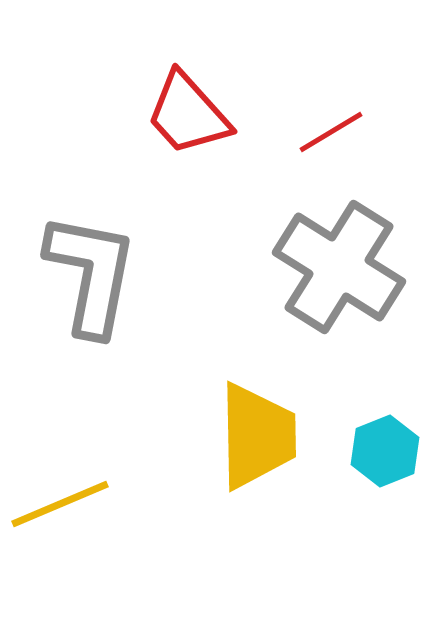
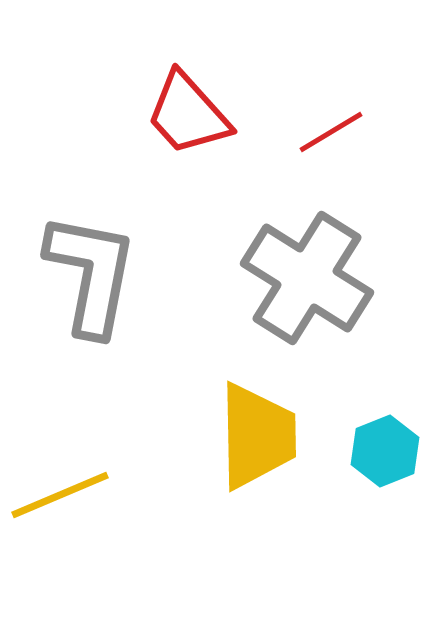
gray cross: moved 32 px left, 11 px down
yellow line: moved 9 px up
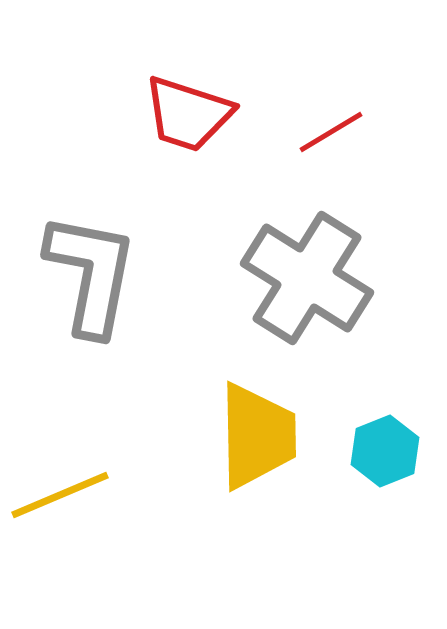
red trapezoid: rotated 30 degrees counterclockwise
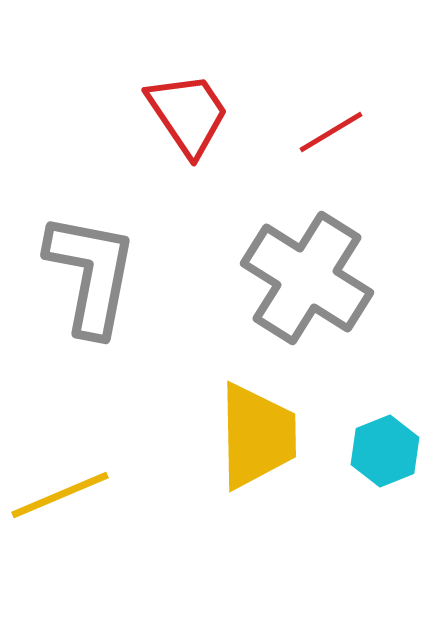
red trapezoid: rotated 142 degrees counterclockwise
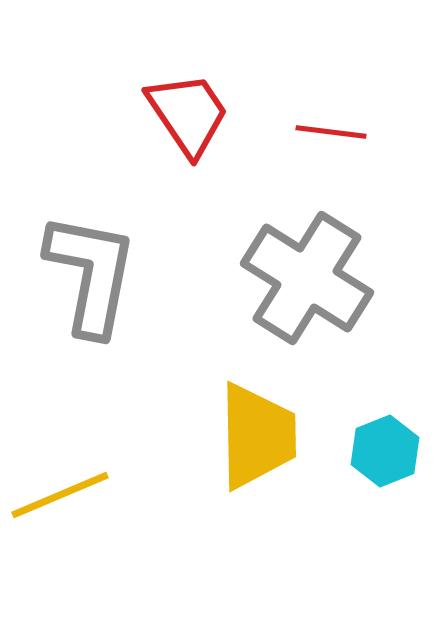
red line: rotated 38 degrees clockwise
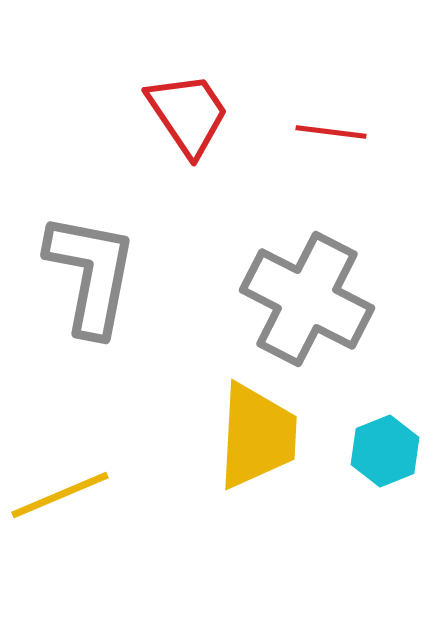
gray cross: moved 21 px down; rotated 5 degrees counterclockwise
yellow trapezoid: rotated 4 degrees clockwise
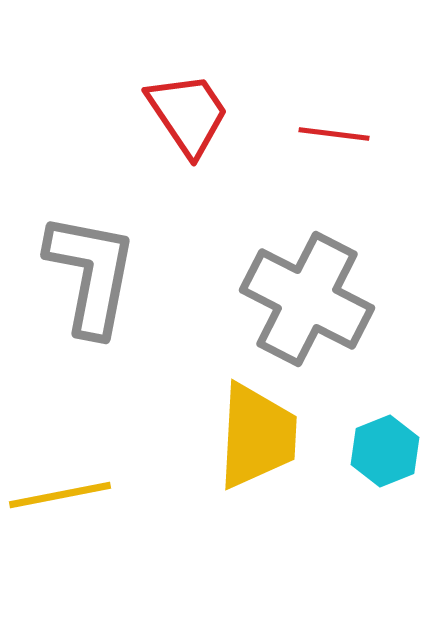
red line: moved 3 px right, 2 px down
yellow line: rotated 12 degrees clockwise
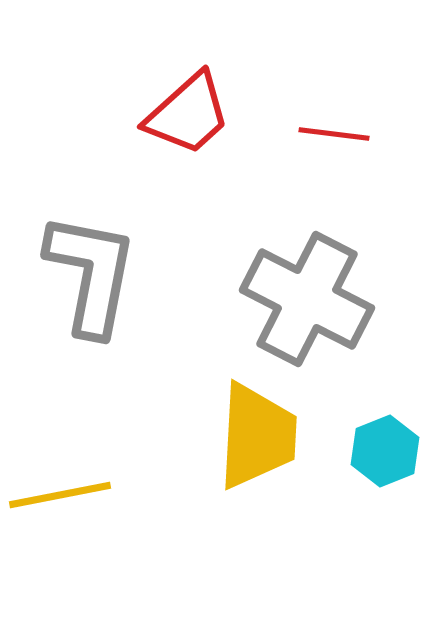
red trapezoid: rotated 82 degrees clockwise
